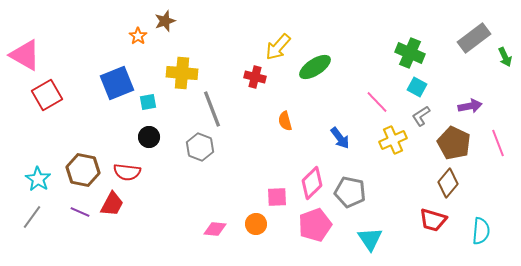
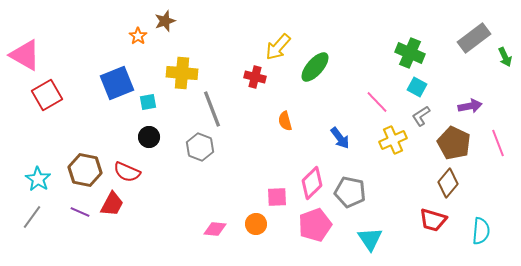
green ellipse at (315, 67): rotated 16 degrees counterclockwise
brown hexagon at (83, 170): moved 2 px right
red semicircle at (127, 172): rotated 16 degrees clockwise
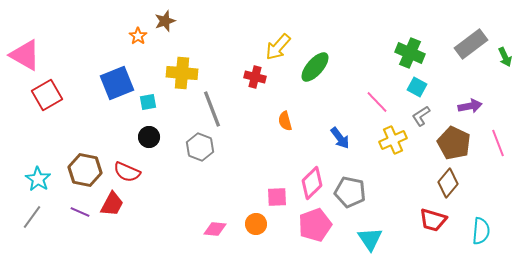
gray rectangle at (474, 38): moved 3 px left, 6 px down
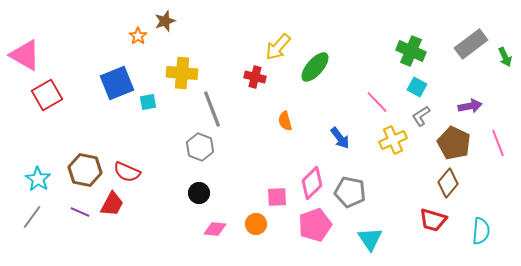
green cross at (410, 53): moved 1 px right, 2 px up
black circle at (149, 137): moved 50 px right, 56 px down
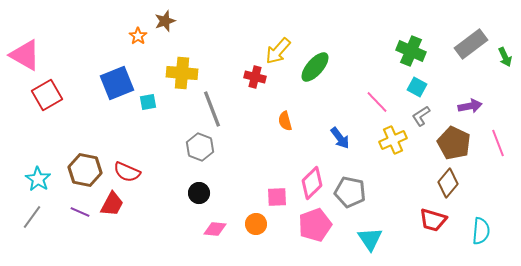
yellow arrow at (278, 47): moved 4 px down
